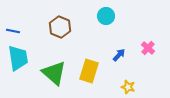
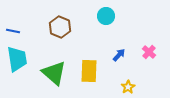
pink cross: moved 1 px right, 4 px down
cyan trapezoid: moved 1 px left, 1 px down
yellow rectangle: rotated 15 degrees counterclockwise
yellow star: rotated 24 degrees clockwise
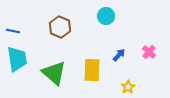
yellow rectangle: moved 3 px right, 1 px up
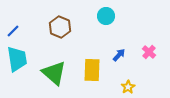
blue line: rotated 56 degrees counterclockwise
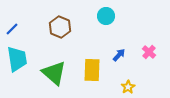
blue line: moved 1 px left, 2 px up
